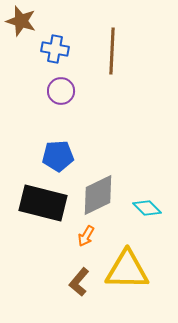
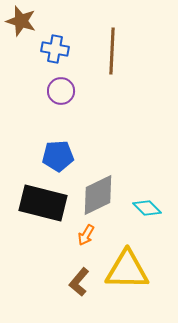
orange arrow: moved 1 px up
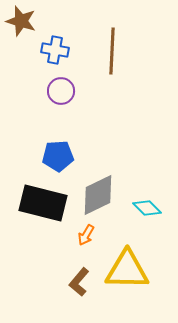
blue cross: moved 1 px down
